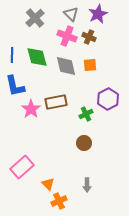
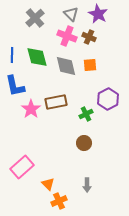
purple star: rotated 18 degrees counterclockwise
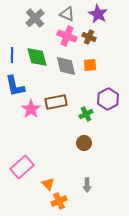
gray triangle: moved 4 px left; rotated 21 degrees counterclockwise
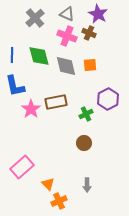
brown cross: moved 4 px up
green diamond: moved 2 px right, 1 px up
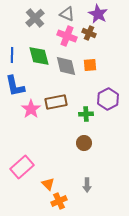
green cross: rotated 24 degrees clockwise
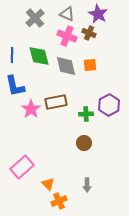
purple hexagon: moved 1 px right, 6 px down
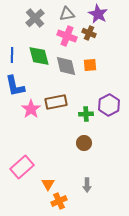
gray triangle: rotated 35 degrees counterclockwise
orange triangle: rotated 16 degrees clockwise
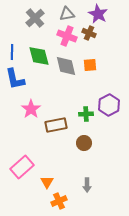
blue line: moved 3 px up
blue L-shape: moved 7 px up
brown rectangle: moved 23 px down
orange triangle: moved 1 px left, 2 px up
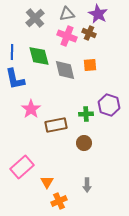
gray diamond: moved 1 px left, 4 px down
purple hexagon: rotated 15 degrees counterclockwise
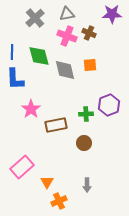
purple star: moved 14 px right; rotated 30 degrees counterclockwise
blue L-shape: rotated 10 degrees clockwise
purple hexagon: rotated 20 degrees clockwise
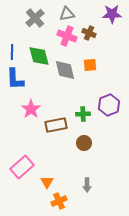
green cross: moved 3 px left
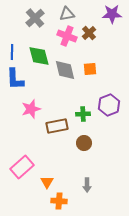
brown cross: rotated 24 degrees clockwise
orange square: moved 4 px down
pink star: rotated 18 degrees clockwise
brown rectangle: moved 1 px right, 1 px down
orange cross: rotated 28 degrees clockwise
